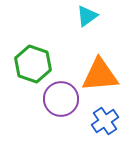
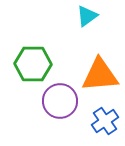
green hexagon: rotated 18 degrees counterclockwise
purple circle: moved 1 px left, 2 px down
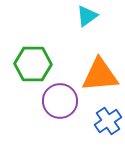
blue cross: moved 3 px right
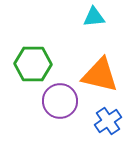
cyan triangle: moved 7 px right, 1 px down; rotated 30 degrees clockwise
orange triangle: rotated 18 degrees clockwise
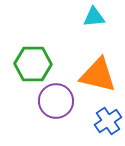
orange triangle: moved 2 px left
purple circle: moved 4 px left
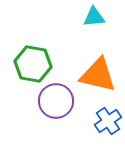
green hexagon: rotated 9 degrees clockwise
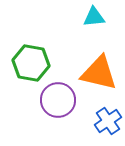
green hexagon: moved 2 px left, 1 px up
orange triangle: moved 1 px right, 2 px up
purple circle: moved 2 px right, 1 px up
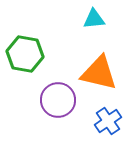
cyan triangle: moved 2 px down
green hexagon: moved 6 px left, 9 px up
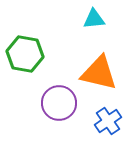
purple circle: moved 1 px right, 3 px down
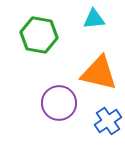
green hexagon: moved 14 px right, 19 px up
